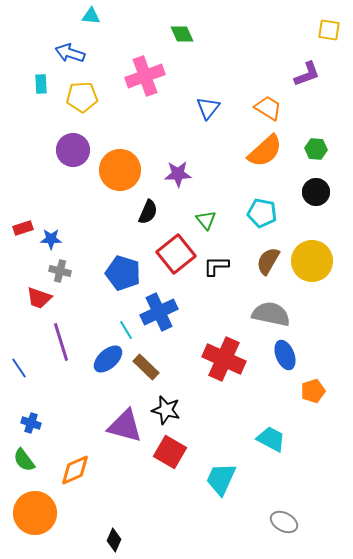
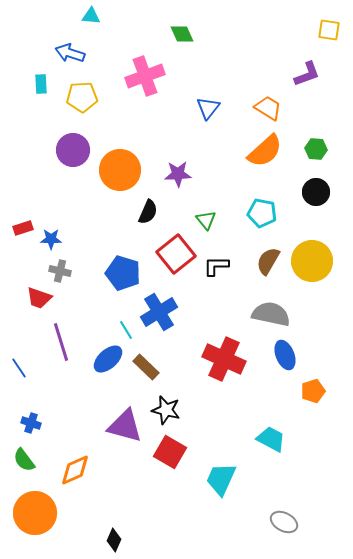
blue cross at (159, 312): rotated 6 degrees counterclockwise
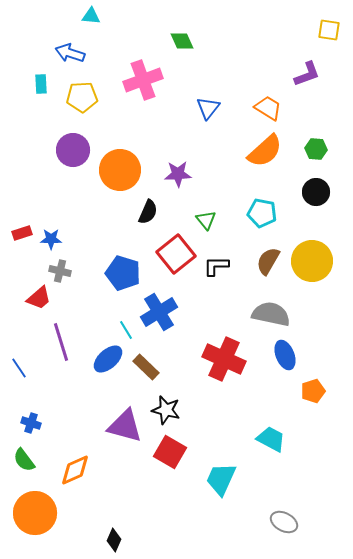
green diamond at (182, 34): moved 7 px down
pink cross at (145, 76): moved 2 px left, 4 px down
red rectangle at (23, 228): moved 1 px left, 5 px down
red trapezoid at (39, 298): rotated 60 degrees counterclockwise
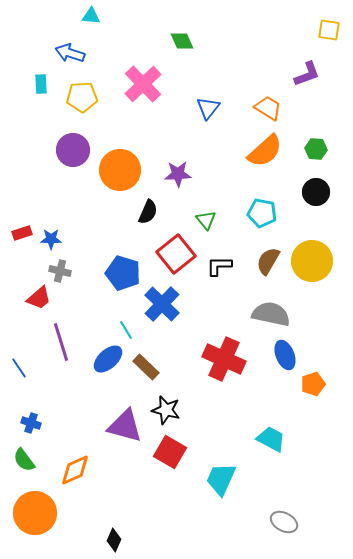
pink cross at (143, 80): moved 4 px down; rotated 24 degrees counterclockwise
black L-shape at (216, 266): moved 3 px right
blue cross at (159, 312): moved 3 px right, 8 px up; rotated 15 degrees counterclockwise
orange pentagon at (313, 391): moved 7 px up
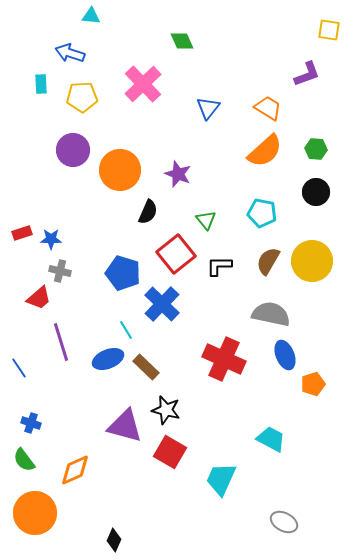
purple star at (178, 174): rotated 24 degrees clockwise
blue ellipse at (108, 359): rotated 20 degrees clockwise
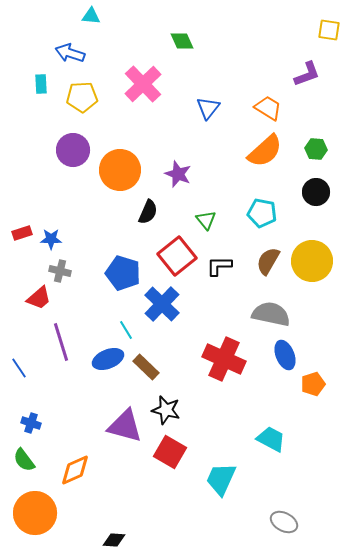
red square at (176, 254): moved 1 px right, 2 px down
black diamond at (114, 540): rotated 70 degrees clockwise
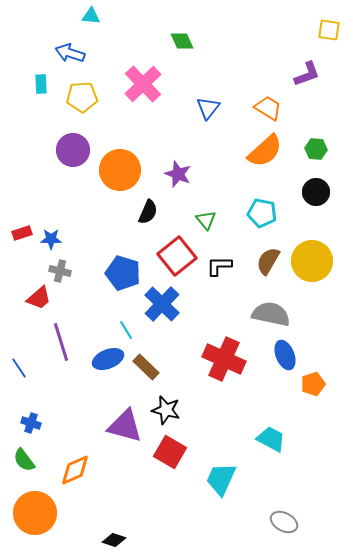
black diamond at (114, 540): rotated 15 degrees clockwise
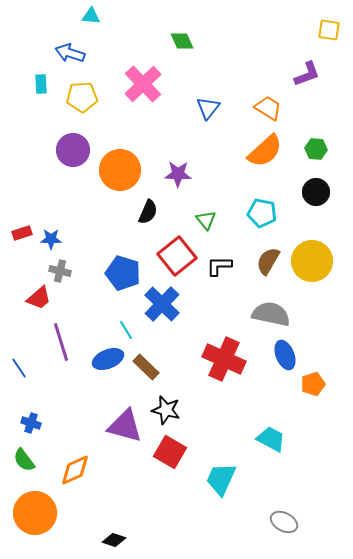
purple star at (178, 174): rotated 20 degrees counterclockwise
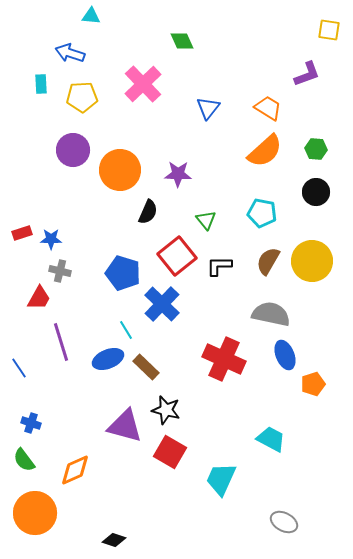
red trapezoid at (39, 298): rotated 20 degrees counterclockwise
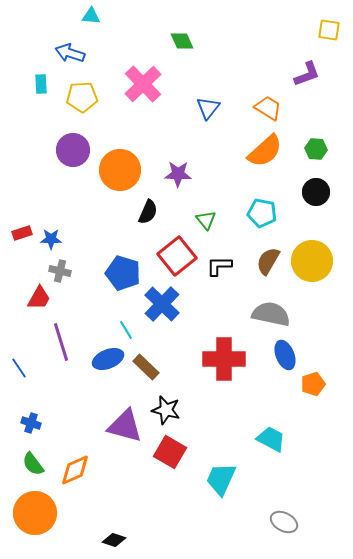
red cross at (224, 359): rotated 24 degrees counterclockwise
green semicircle at (24, 460): moved 9 px right, 4 px down
